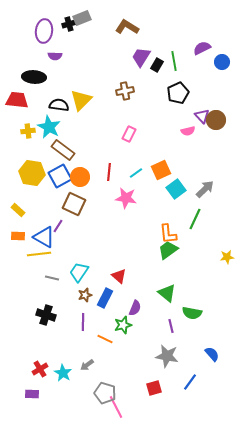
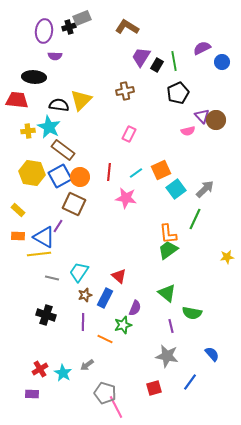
black cross at (69, 24): moved 3 px down
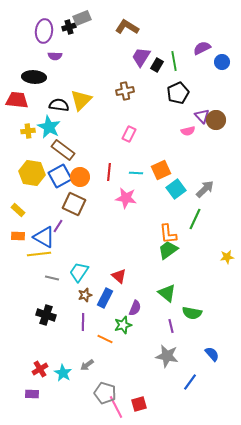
cyan line at (136, 173): rotated 40 degrees clockwise
red square at (154, 388): moved 15 px left, 16 px down
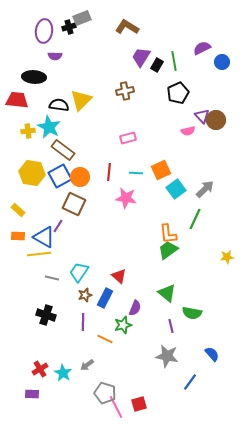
pink rectangle at (129, 134): moved 1 px left, 4 px down; rotated 49 degrees clockwise
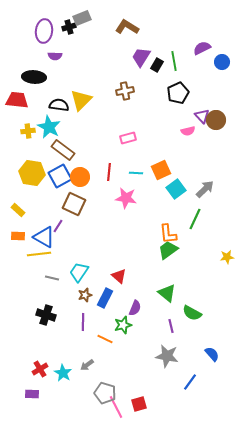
green semicircle at (192, 313): rotated 18 degrees clockwise
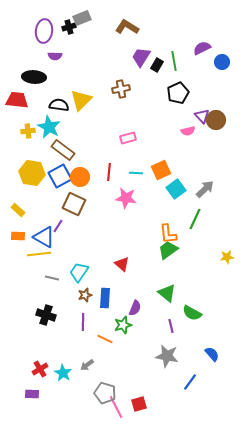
brown cross at (125, 91): moved 4 px left, 2 px up
red triangle at (119, 276): moved 3 px right, 12 px up
blue rectangle at (105, 298): rotated 24 degrees counterclockwise
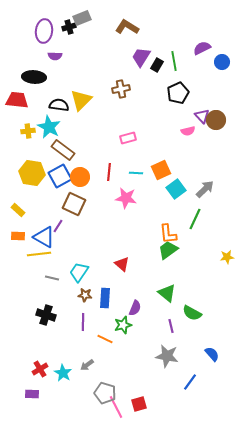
brown star at (85, 295): rotated 24 degrees clockwise
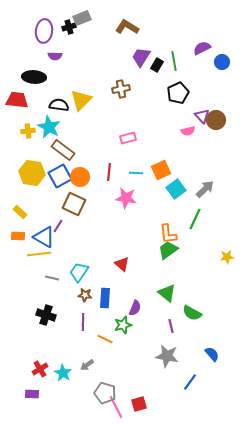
yellow rectangle at (18, 210): moved 2 px right, 2 px down
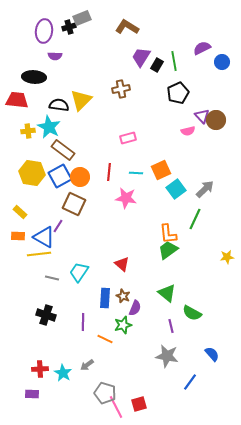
brown star at (85, 295): moved 38 px right, 1 px down; rotated 16 degrees clockwise
red cross at (40, 369): rotated 28 degrees clockwise
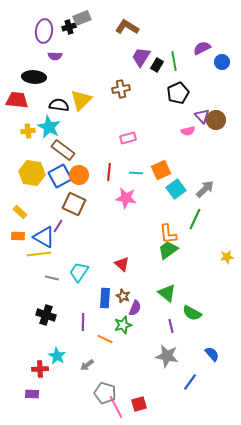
orange circle at (80, 177): moved 1 px left, 2 px up
cyan star at (63, 373): moved 6 px left, 17 px up
